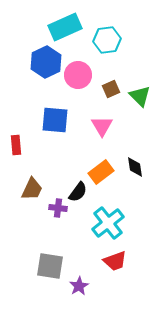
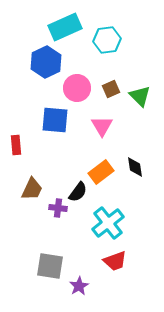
pink circle: moved 1 px left, 13 px down
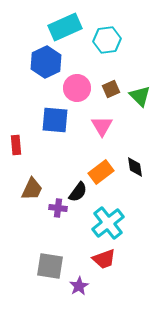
red trapezoid: moved 11 px left, 2 px up
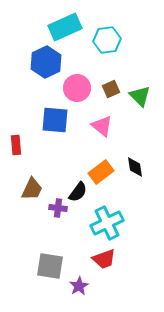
pink triangle: rotated 20 degrees counterclockwise
cyan cross: moved 1 px left; rotated 12 degrees clockwise
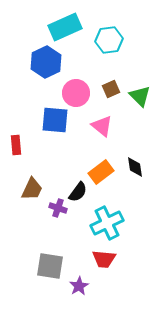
cyan hexagon: moved 2 px right
pink circle: moved 1 px left, 5 px down
purple cross: rotated 12 degrees clockwise
red trapezoid: rotated 25 degrees clockwise
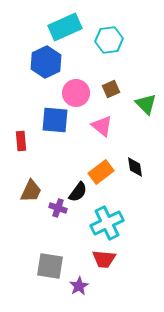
green triangle: moved 6 px right, 8 px down
red rectangle: moved 5 px right, 4 px up
brown trapezoid: moved 1 px left, 2 px down
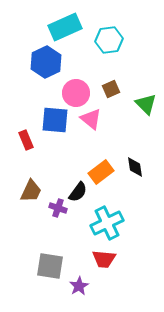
pink triangle: moved 11 px left, 7 px up
red rectangle: moved 5 px right, 1 px up; rotated 18 degrees counterclockwise
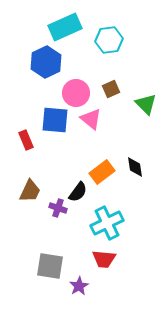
orange rectangle: moved 1 px right
brown trapezoid: moved 1 px left
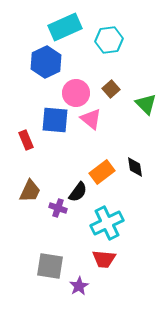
brown square: rotated 18 degrees counterclockwise
